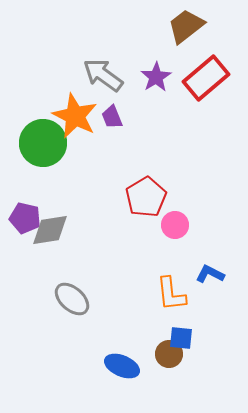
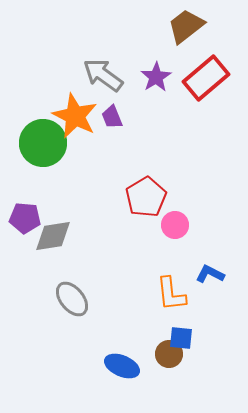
purple pentagon: rotated 8 degrees counterclockwise
gray diamond: moved 3 px right, 6 px down
gray ellipse: rotated 9 degrees clockwise
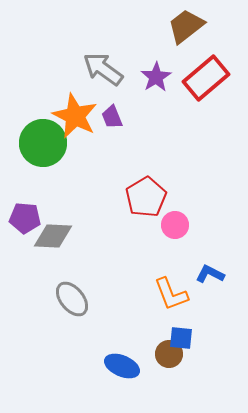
gray arrow: moved 6 px up
gray diamond: rotated 12 degrees clockwise
orange L-shape: rotated 15 degrees counterclockwise
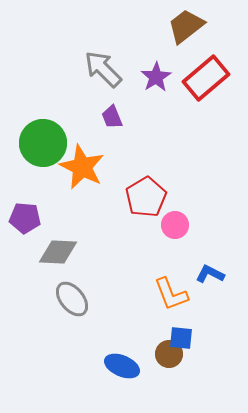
gray arrow: rotated 9 degrees clockwise
orange star: moved 7 px right, 51 px down
gray diamond: moved 5 px right, 16 px down
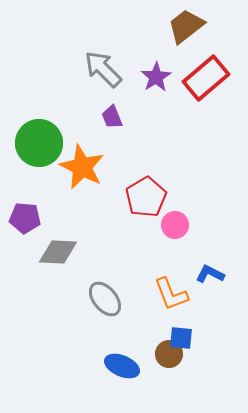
green circle: moved 4 px left
gray ellipse: moved 33 px right
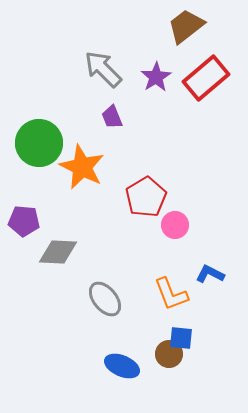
purple pentagon: moved 1 px left, 3 px down
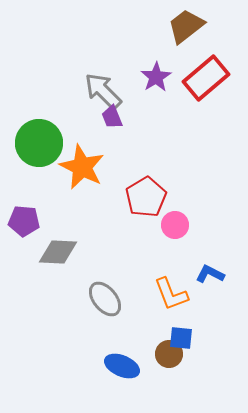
gray arrow: moved 22 px down
